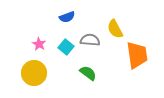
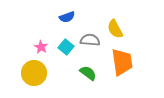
pink star: moved 2 px right, 3 px down
orange trapezoid: moved 15 px left, 7 px down
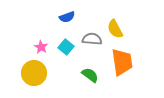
gray semicircle: moved 2 px right, 1 px up
green semicircle: moved 2 px right, 2 px down
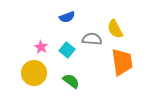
cyan square: moved 1 px right, 3 px down
green semicircle: moved 19 px left, 6 px down
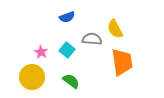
pink star: moved 5 px down
yellow circle: moved 2 px left, 4 px down
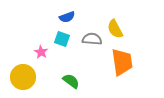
cyan square: moved 5 px left, 11 px up; rotated 21 degrees counterclockwise
yellow circle: moved 9 px left
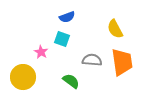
gray semicircle: moved 21 px down
